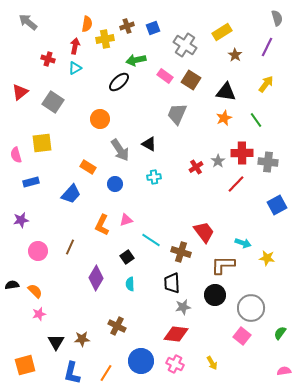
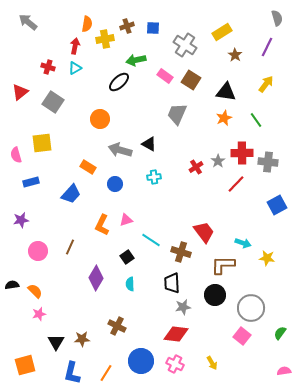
blue square at (153, 28): rotated 24 degrees clockwise
red cross at (48, 59): moved 8 px down
gray arrow at (120, 150): rotated 140 degrees clockwise
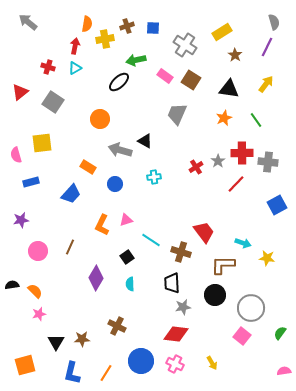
gray semicircle at (277, 18): moved 3 px left, 4 px down
black triangle at (226, 92): moved 3 px right, 3 px up
black triangle at (149, 144): moved 4 px left, 3 px up
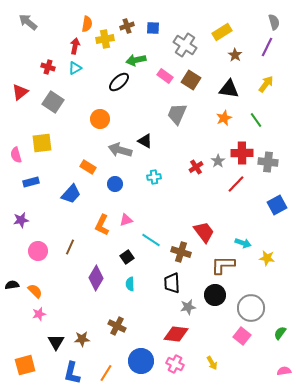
gray star at (183, 307): moved 5 px right
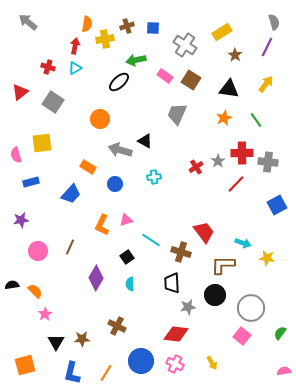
pink star at (39, 314): moved 6 px right; rotated 16 degrees counterclockwise
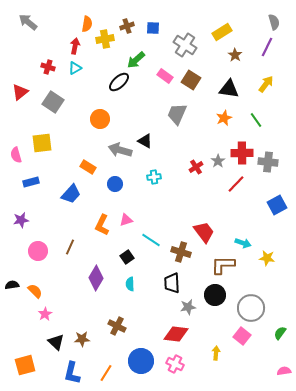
green arrow at (136, 60): rotated 30 degrees counterclockwise
black triangle at (56, 342): rotated 18 degrees counterclockwise
yellow arrow at (212, 363): moved 4 px right, 10 px up; rotated 144 degrees counterclockwise
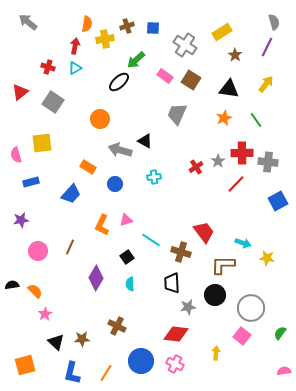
blue square at (277, 205): moved 1 px right, 4 px up
